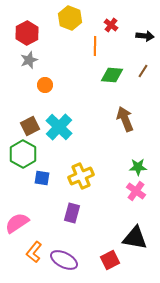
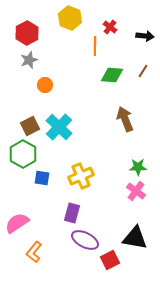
red cross: moved 1 px left, 2 px down
purple ellipse: moved 21 px right, 20 px up
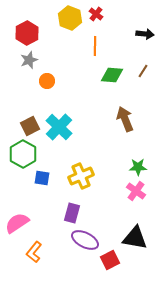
red cross: moved 14 px left, 13 px up
black arrow: moved 2 px up
orange circle: moved 2 px right, 4 px up
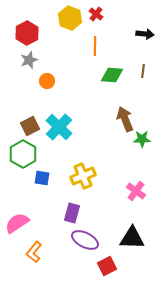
brown line: rotated 24 degrees counterclockwise
green star: moved 4 px right, 28 px up
yellow cross: moved 2 px right
black triangle: moved 3 px left; rotated 8 degrees counterclockwise
red square: moved 3 px left, 6 px down
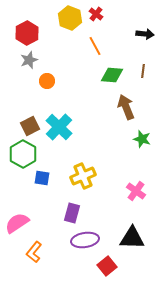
orange line: rotated 30 degrees counterclockwise
brown arrow: moved 1 px right, 12 px up
green star: rotated 18 degrees clockwise
purple ellipse: rotated 36 degrees counterclockwise
red square: rotated 12 degrees counterclockwise
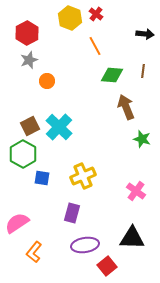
purple ellipse: moved 5 px down
